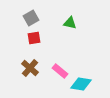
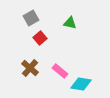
red square: moved 6 px right; rotated 32 degrees counterclockwise
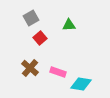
green triangle: moved 1 px left, 2 px down; rotated 16 degrees counterclockwise
pink rectangle: moved 2 px left, 1 px down; rotated 21 degrees counterclockwise
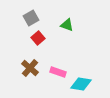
green triangle: moved 2 px left; rotated 24 degrees clockwise
red square: moved 2 px left
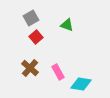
red square: moved 2 px left, 1 px up
pink rectangle: rotated 42 degrees clockwise
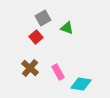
gray square: moved 12 px right
green triangle: moved 3 px down
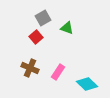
brown cross: rotated 18 degrees counterclockwise
pink rectangle: rotated 63 degrees clockwise
cyan diamond: moved 6 px right; rotated 35 degrees clockwise
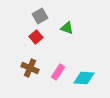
gray square: moved 3 px left, 2 px up
cyan diamond: moved 3 px left, 6 px up; rotated 40 degrees counterclockwise
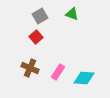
green triangle: moved 5 px right, 14 px up
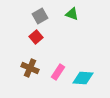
cyan diamond: moved 1 px left
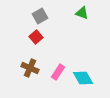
green triangle: moved 10 px right, 1 px up
cyan diamond: rotated 55 degrees clockwise
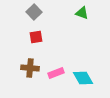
gray square: moved 6 px left, 4 px up; rotated 14 degrees counterclockwise
red square: rotated 32 degrees clockwise
brown cross: rotated 18 degrees counterclockwise
pink rectangle: moved 2 px left, 1 px down; rotated 35 degrees clockwise
